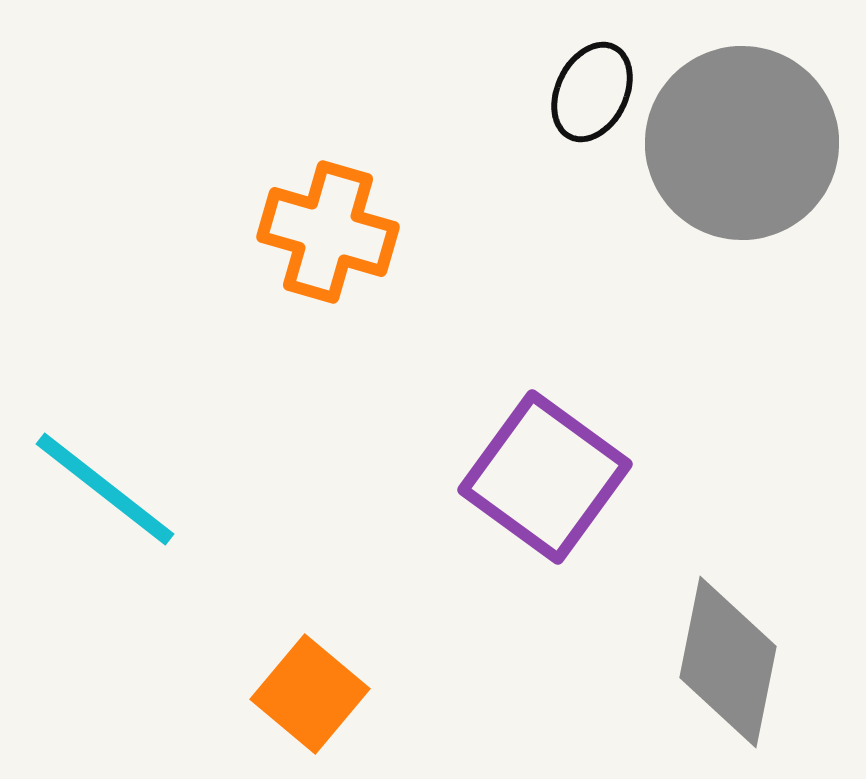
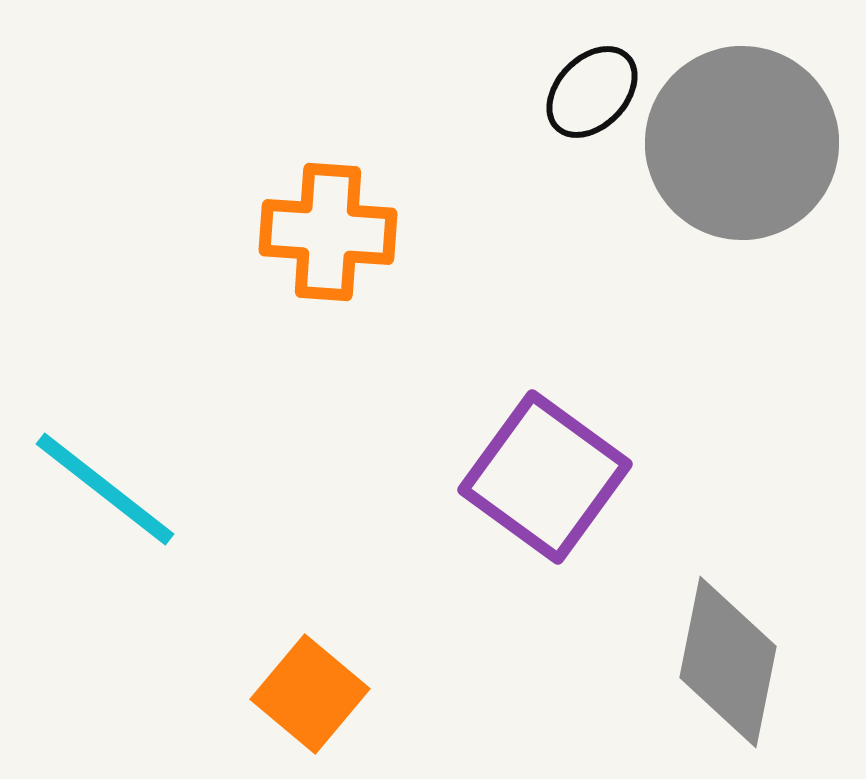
black ellipse: rotated 18 degrees clockwise
orange cross: rotated 12 degrees counterclockwise
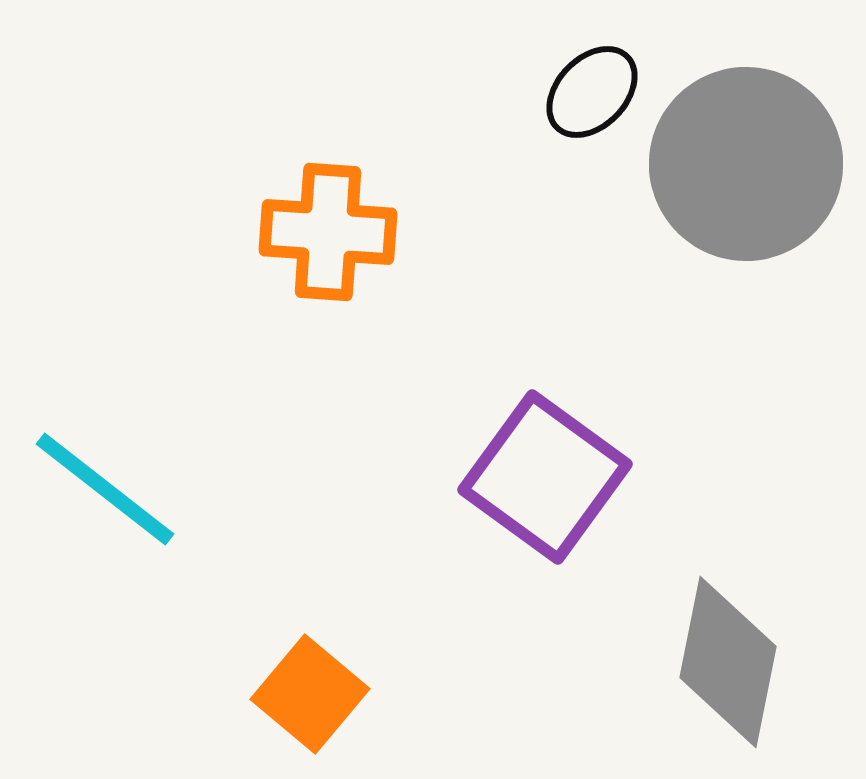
gray circle: moved 4 px right, 21 px down
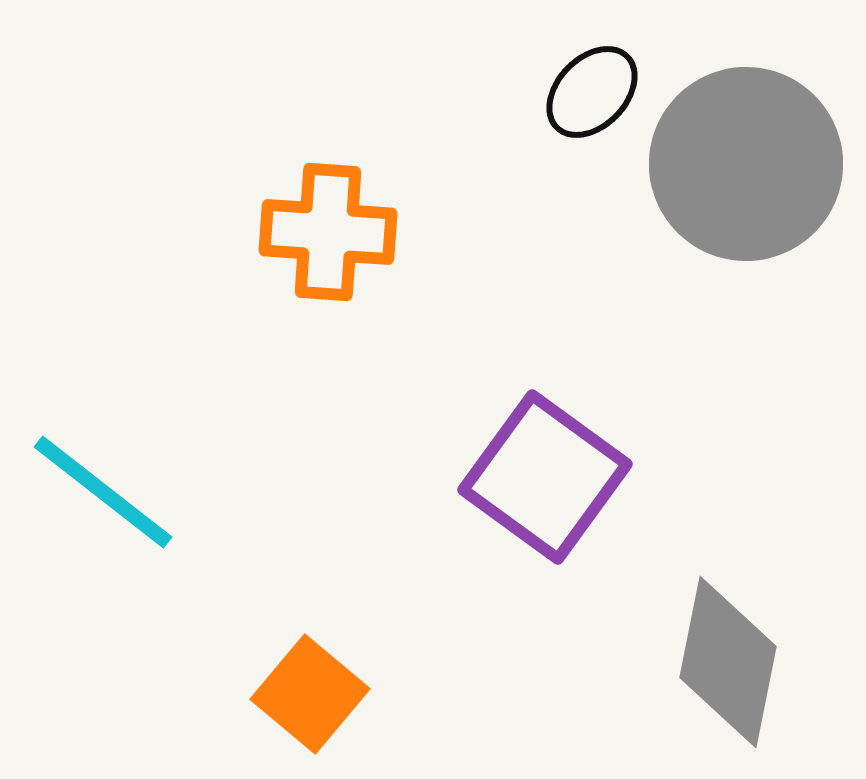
cyan line: moved 2 px left, 3 px down
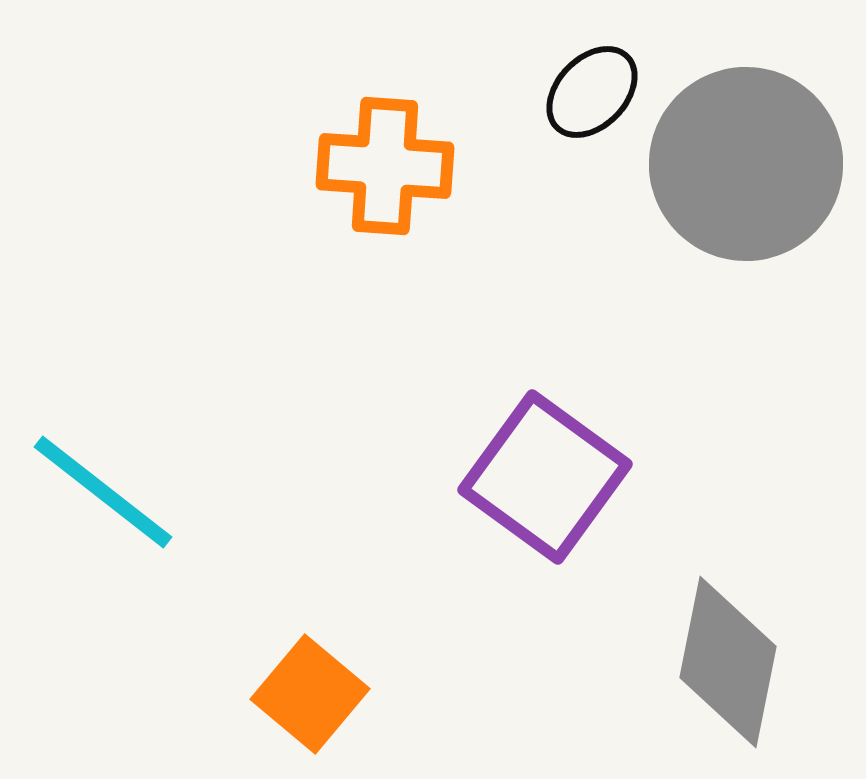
orange cross: moved 57 px right, 66 px up
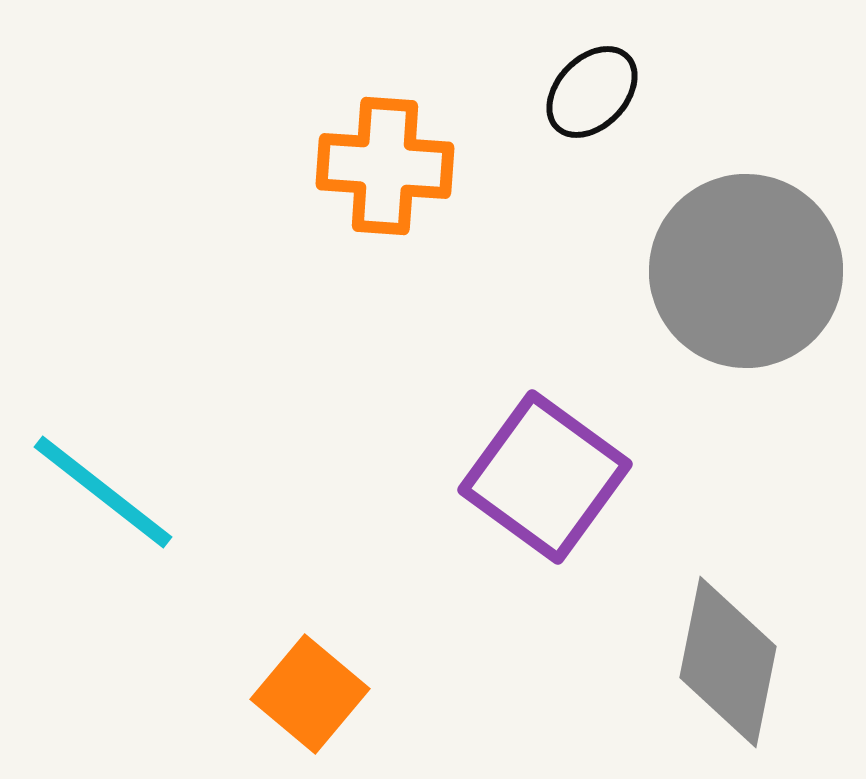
gray circle: moved 107 px down
